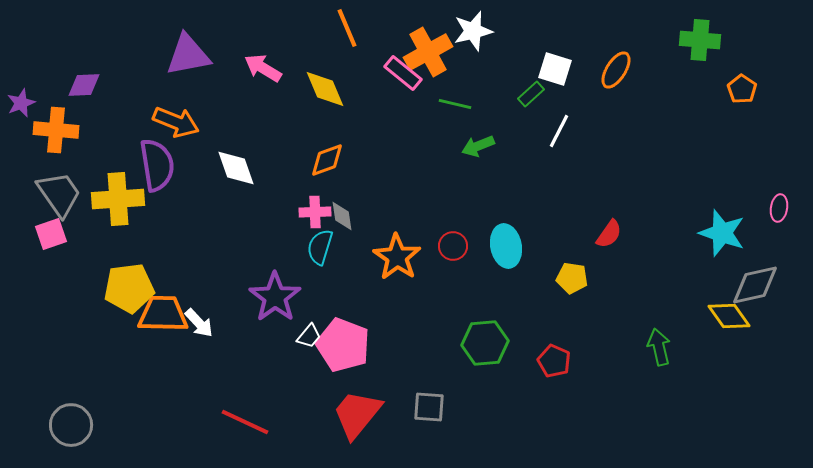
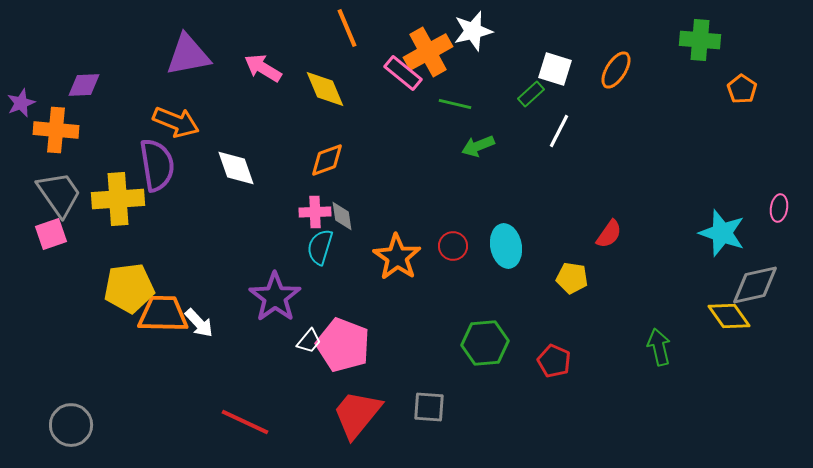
white trapezoid at (309, 336): moved 5 px down
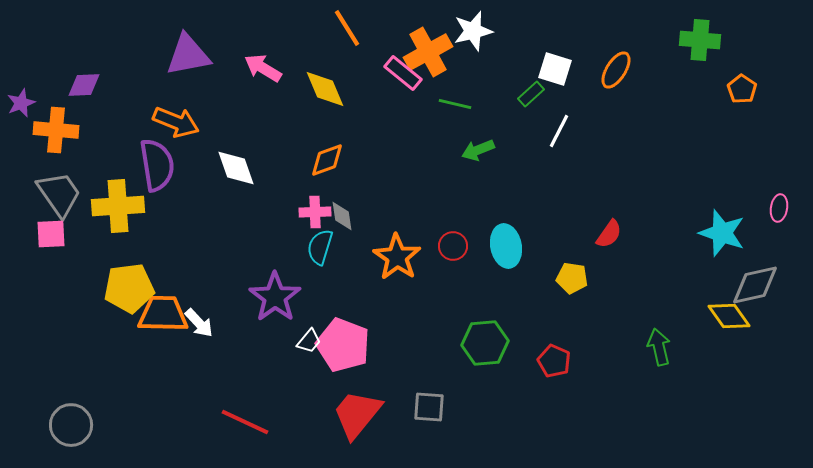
orange line at (347, 28): rotated 9 degrees counterclockwise
green arrow at (478, 146): moved 4 px down
yellow cross at (118, 199): moved 7 px down
pink square at (51, 234): rotated 16 degrees clockwise
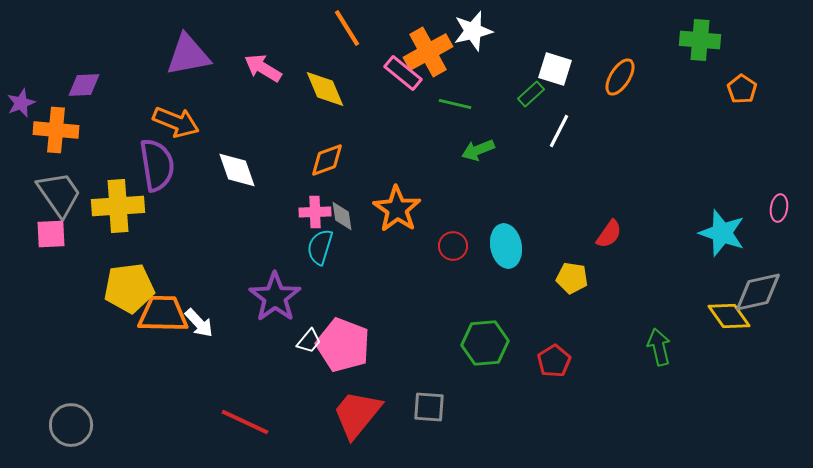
orange ellipse at (616, 70): moved 4 px right, 7 px down
white diamond at (236, 168): moved 1 px right, 2 px down
orange star at (397, 257): moved 48 px up
gray diamond at (755, 285): moved 3 px right, 7 px down
red pentagon at (554, 361): rotated 16 degrees clockwise
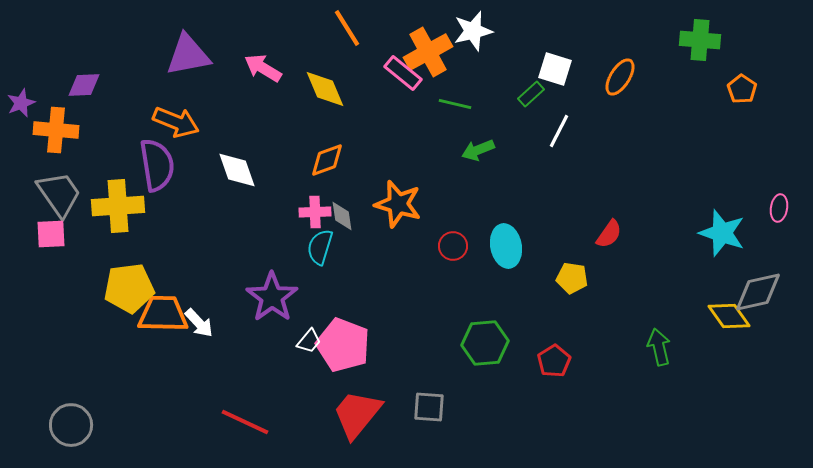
orange star at (397, 209): moved 1 px right, 5 px up; rotated 18 degrees counterclockwise
purple star at (275, 297): moved 3 px left
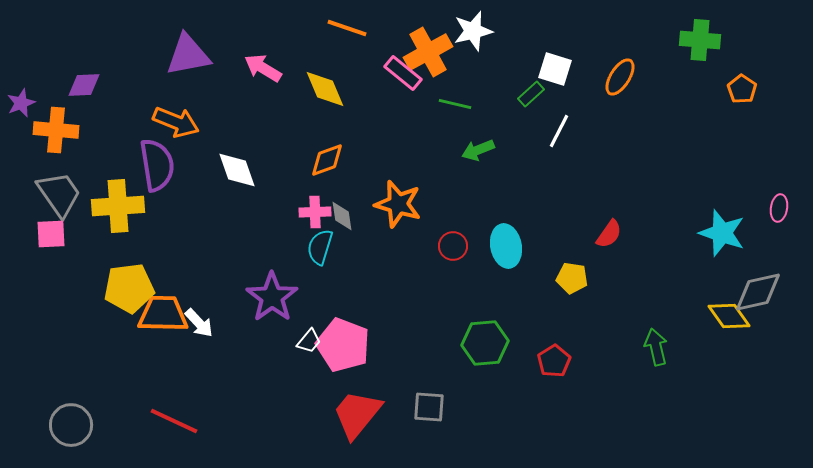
orange line at (347, 28): rotated 39 degrees counterclockwise
green arrow at (659, 347): moved 3 px left
red line at (245, 422): moved 71 px left, 1 px up
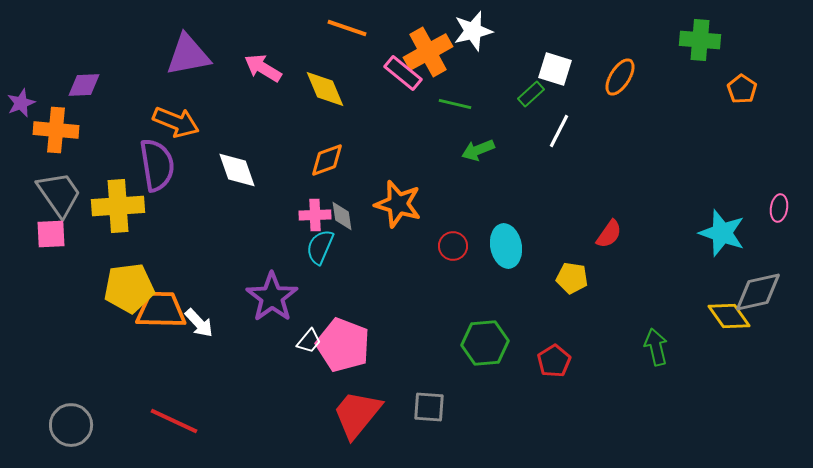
pink cross at (315, 212): moved 3 px down
cyan semicircle at (320, 247): rotated 6 degrees clockwise
orange trapezoid at (163, 314): moved 2 px left, 4 px up
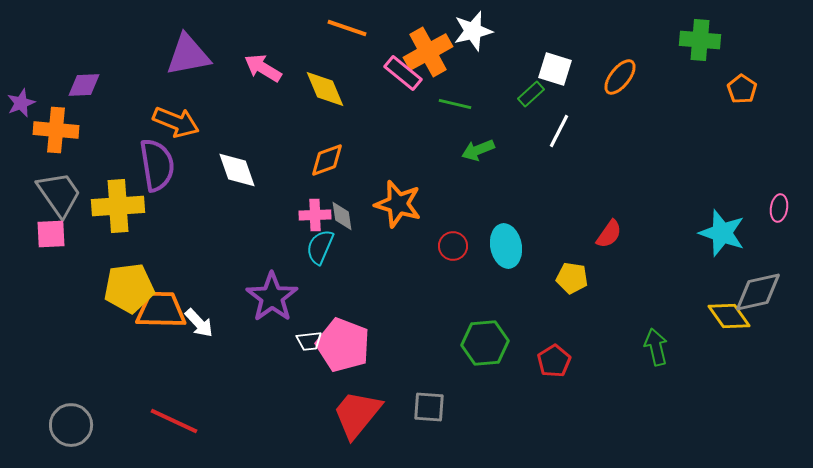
orange ellipse at (620, 77): rotated 6 degrees clockwise
white trapezoid at (309, 341): rotated 44 degrees clockwise
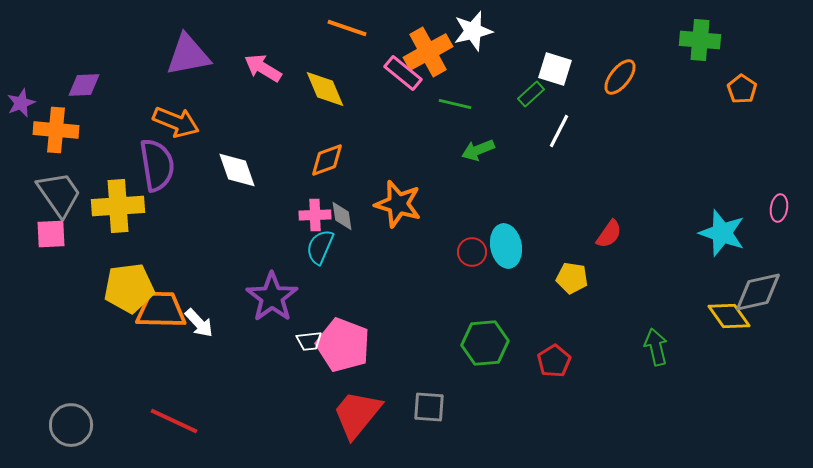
red circle at (453, 246): moved 19 px right, 6 px down
